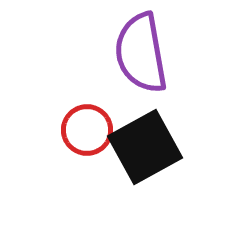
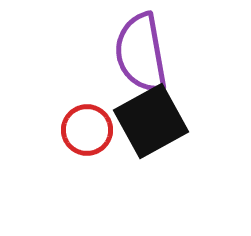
black square: moved 6 px right, 26 px up
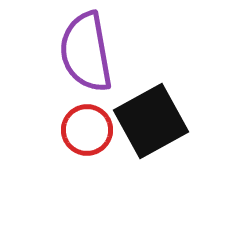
purple semicircle: moved 55 px left, 1 px up
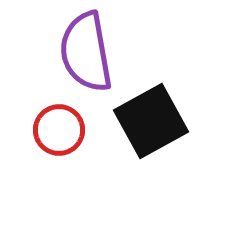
red circle: moved 28 px left
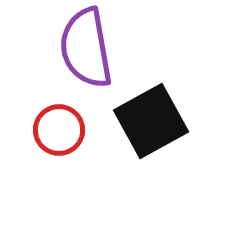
purple semicircle: moved 4 px up
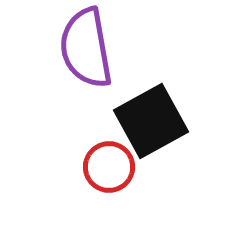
red circle: moved 50 px right, 37 px down
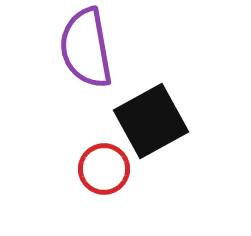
red circle: moved 5 px left, 2 px down
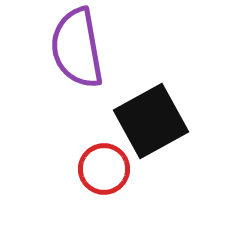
purple semicircle: moved 9 px left
